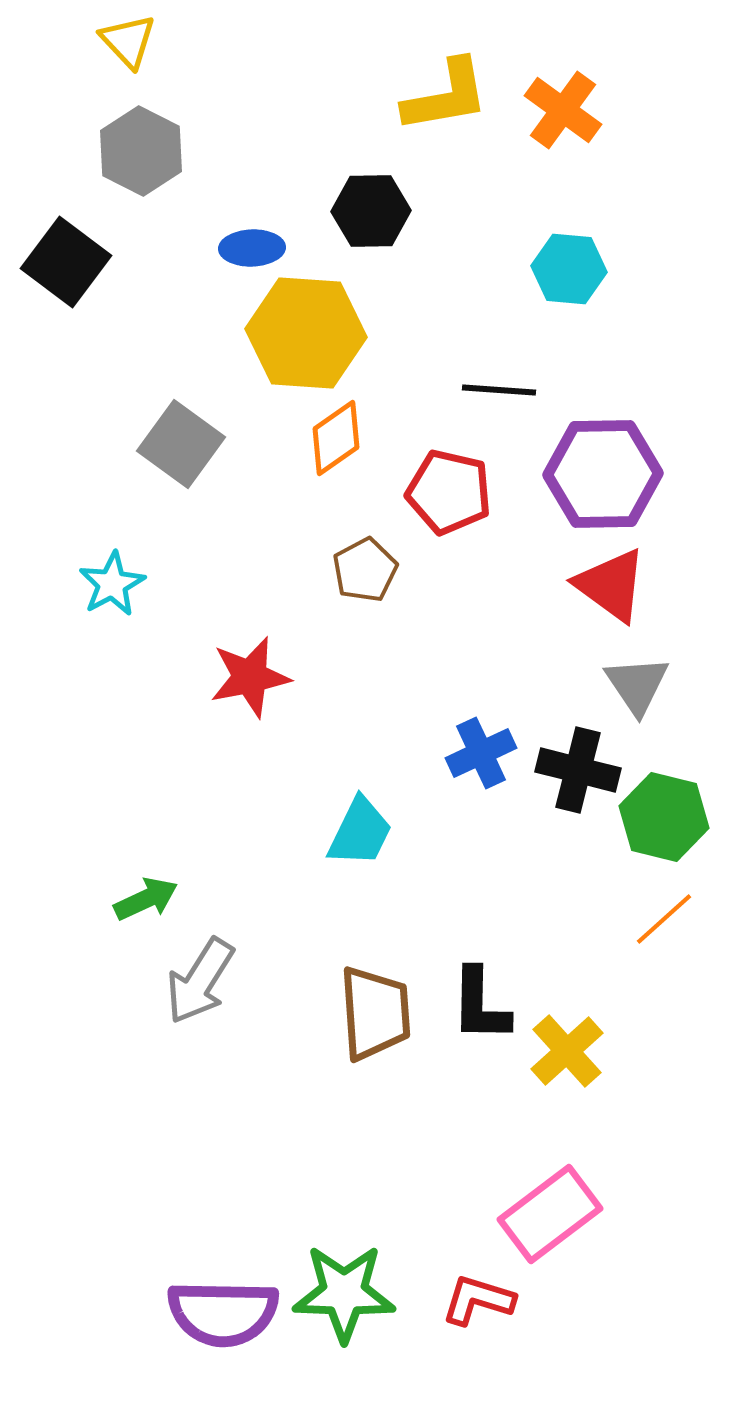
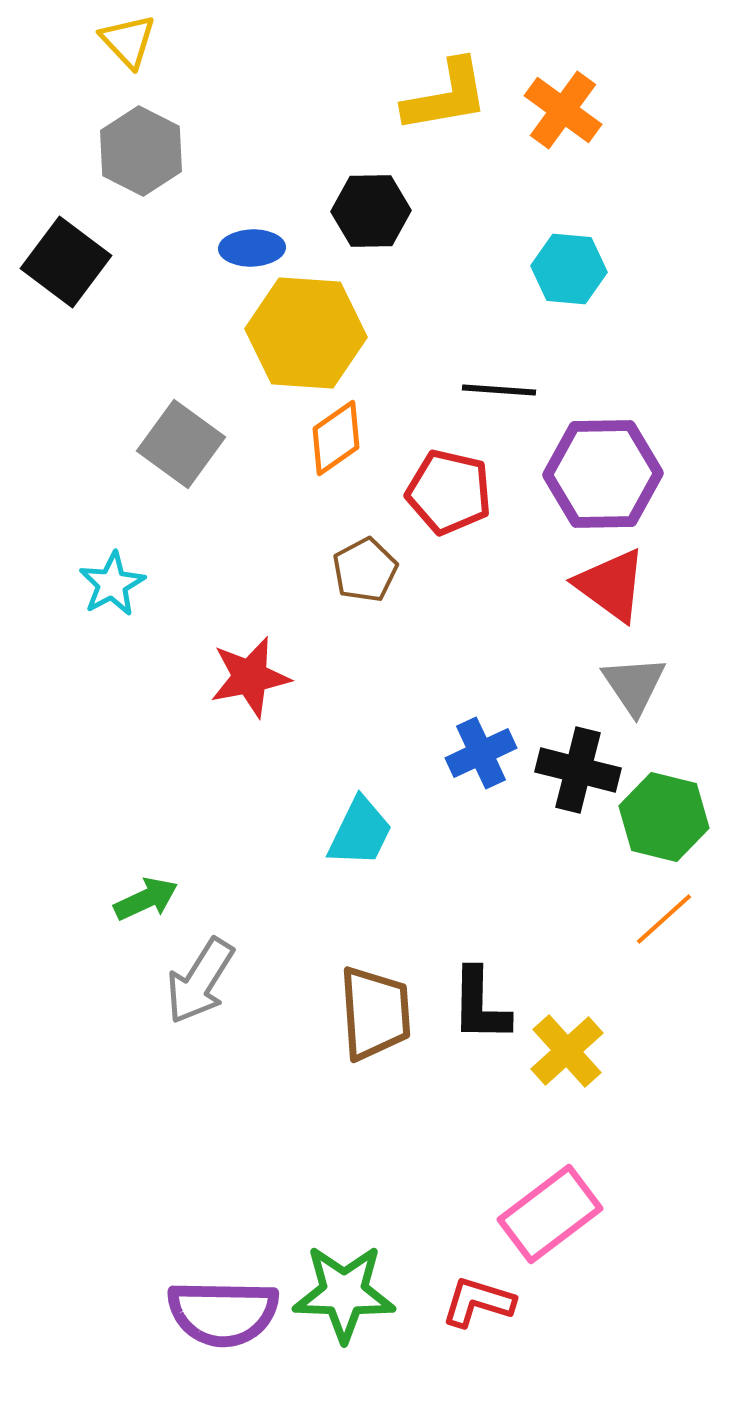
gray triangle: moved 3 px left
red L-shape: moved 2 px down
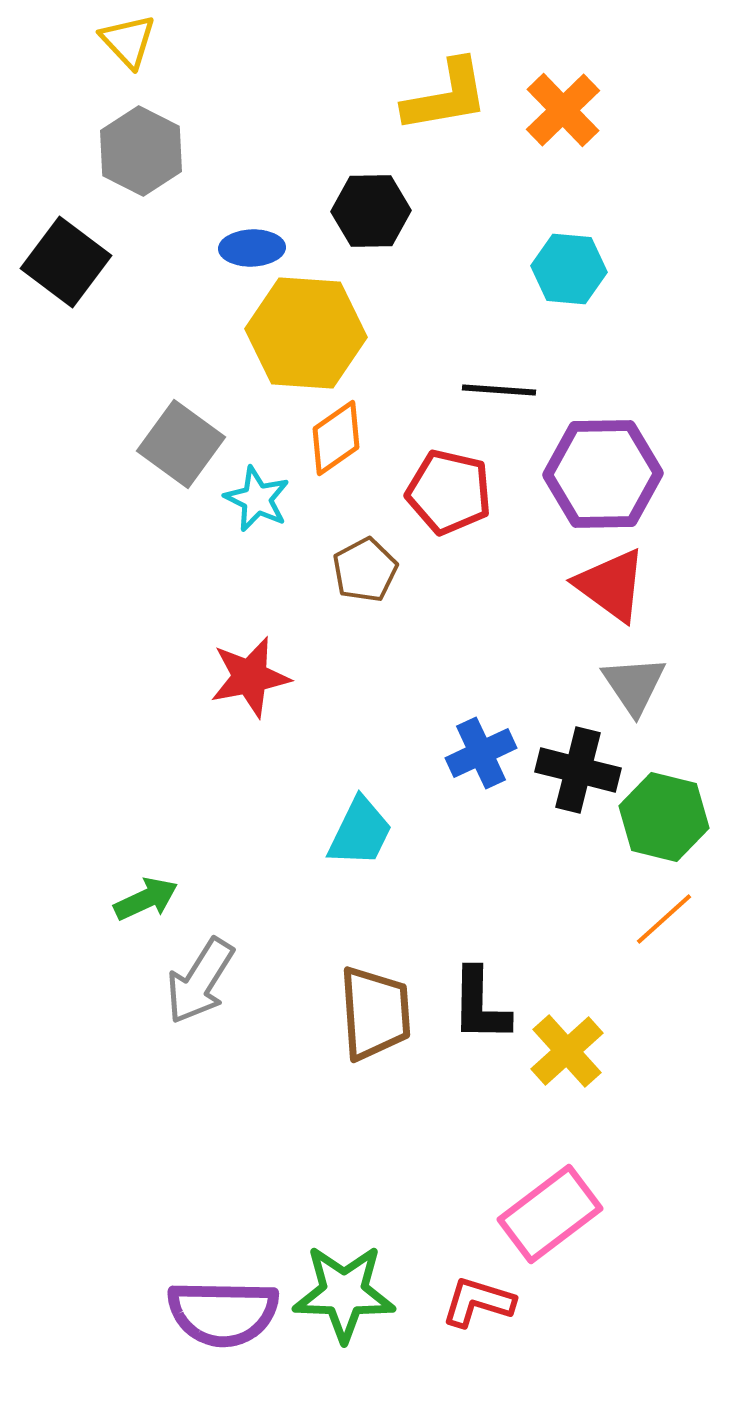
orange cross: rotated 10 degrees clockwise
cyan star: moved 145 px right, 85 px up; rotated 18 degrees counterclockwise
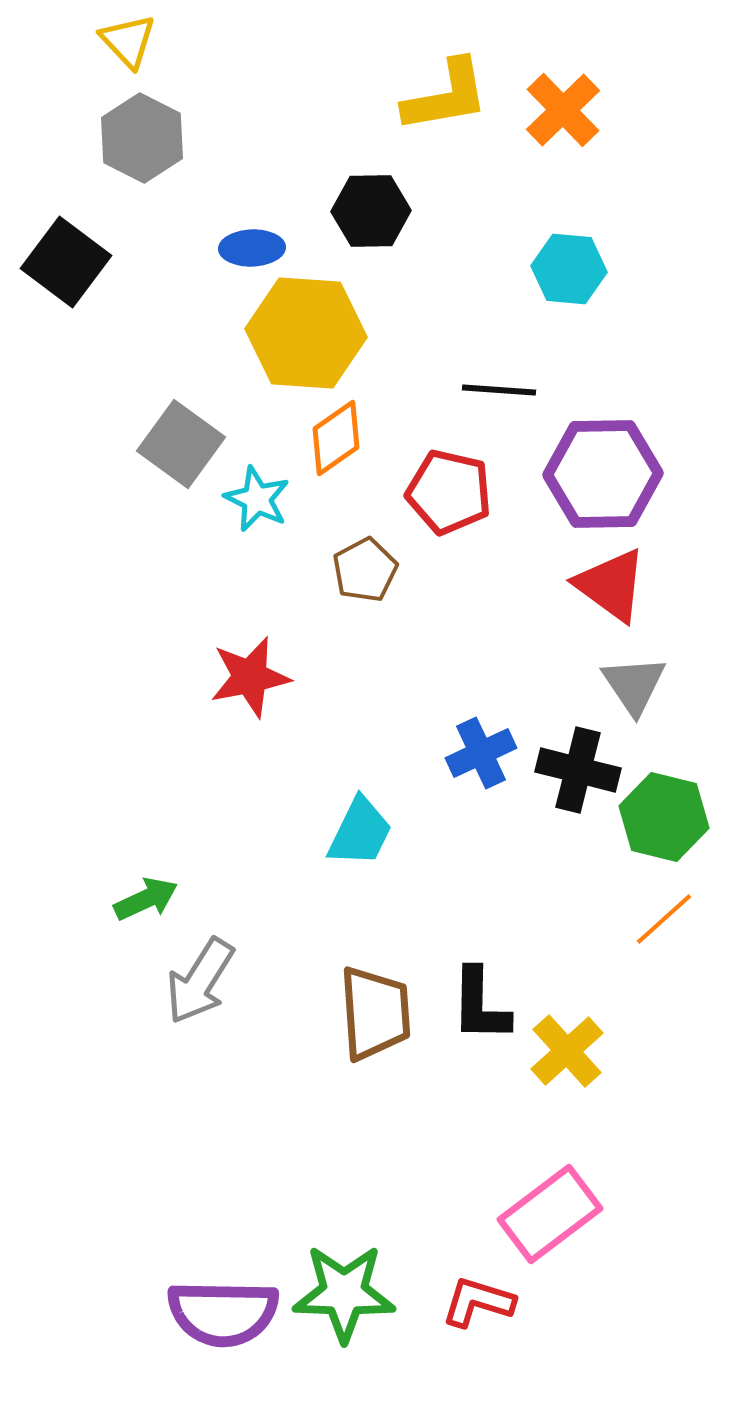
gray hexagon: moved 1 px right, 13 px up
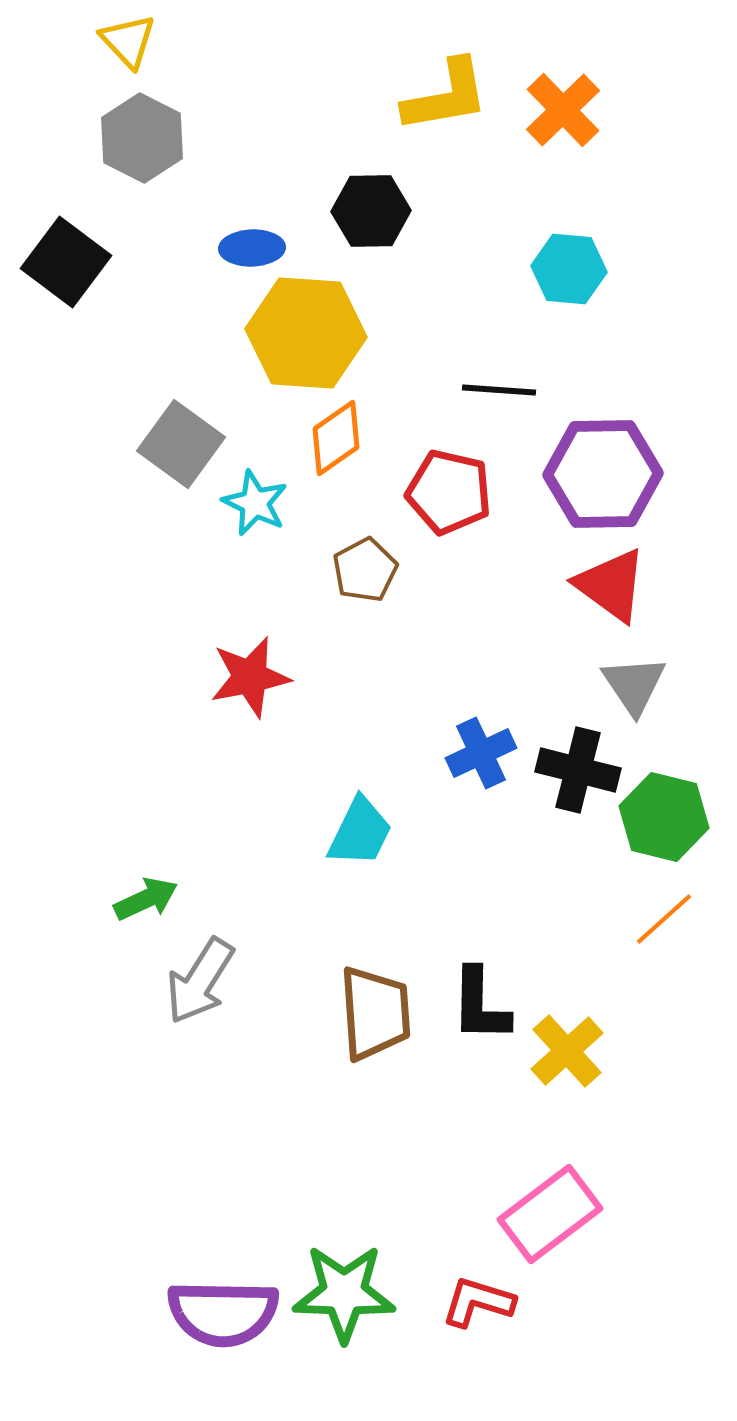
cyan star: moved 2 px left, 4 px down
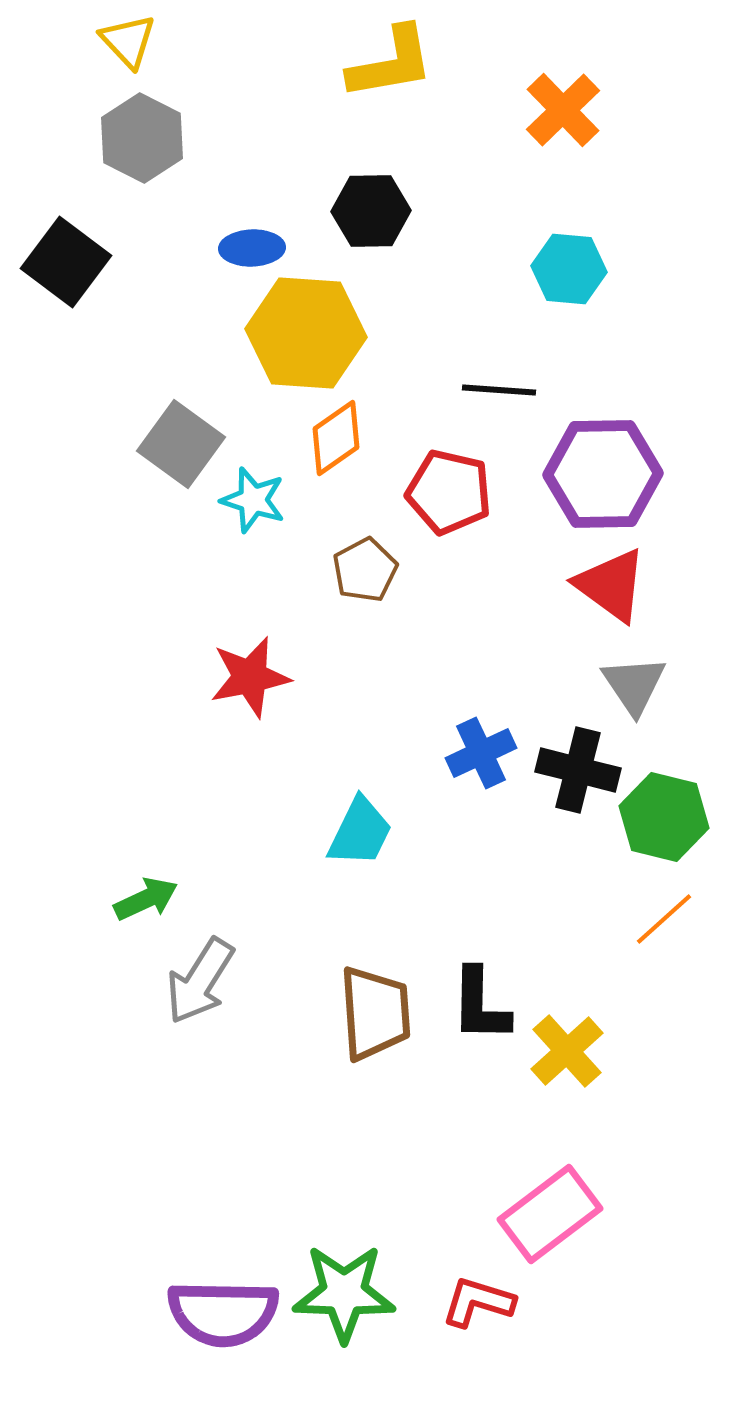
yellow L-shape: moved 55 px left, 33 px up
cyan star: moved 2 px left, 3 px up; rotated 8 degrees counterclockwise
